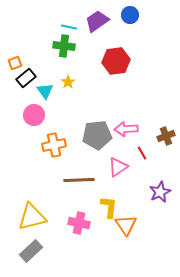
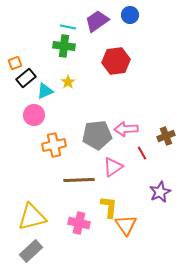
cyan line: moved 1 px left
cyan triangle: rotated 42 degrees clockwise
pink triangle: moved 5 px left
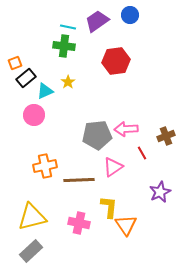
orange cross: moved 9 px left, 21 px down
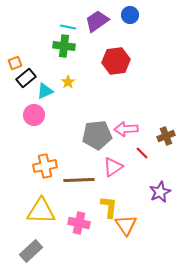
red line: rotated 16 degrees counterclockwise
yellow triangle: moved 9 px right, 6 px up; rotated 16 degrees clockwise
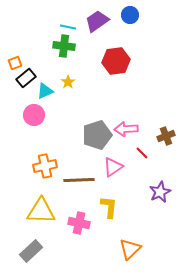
gray pentagon: rotated 12 degrees counterclockwise
orange triangle: moved 4 px right, 24 px down; rotated 20 degrees clockwise
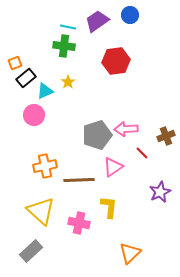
yellow triangle: rotated 40 degrees clockwise
orange triangle: moved 4 px down
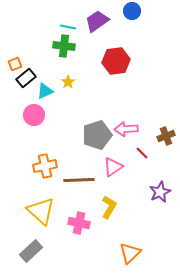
blue circle: moved 2 px right, 4 px up
orange square: moved 1 px down
yellow L-shape: rotated 25 degrees clockwise
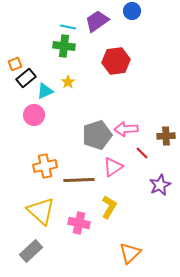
brown cross: rotated 18 degrees clockwise
purple star: moved 7 px up
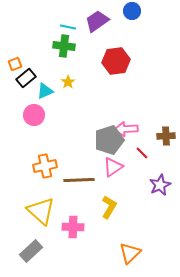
gray pentagon: moved 12 px right, 5 px down
pink cross: moved 6 px left, 4 px down; rotated 10 degrees counterclockwise
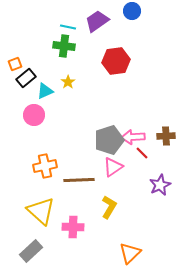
pink arrow: moved 7 px right, 8 px down
